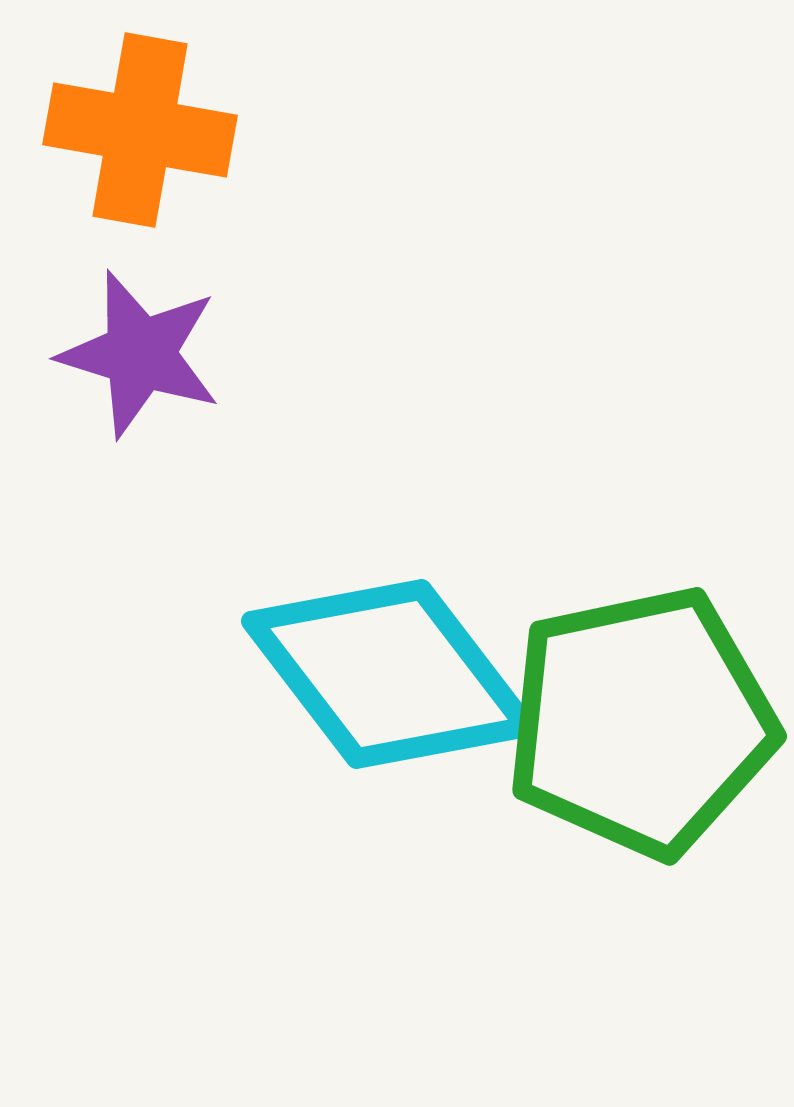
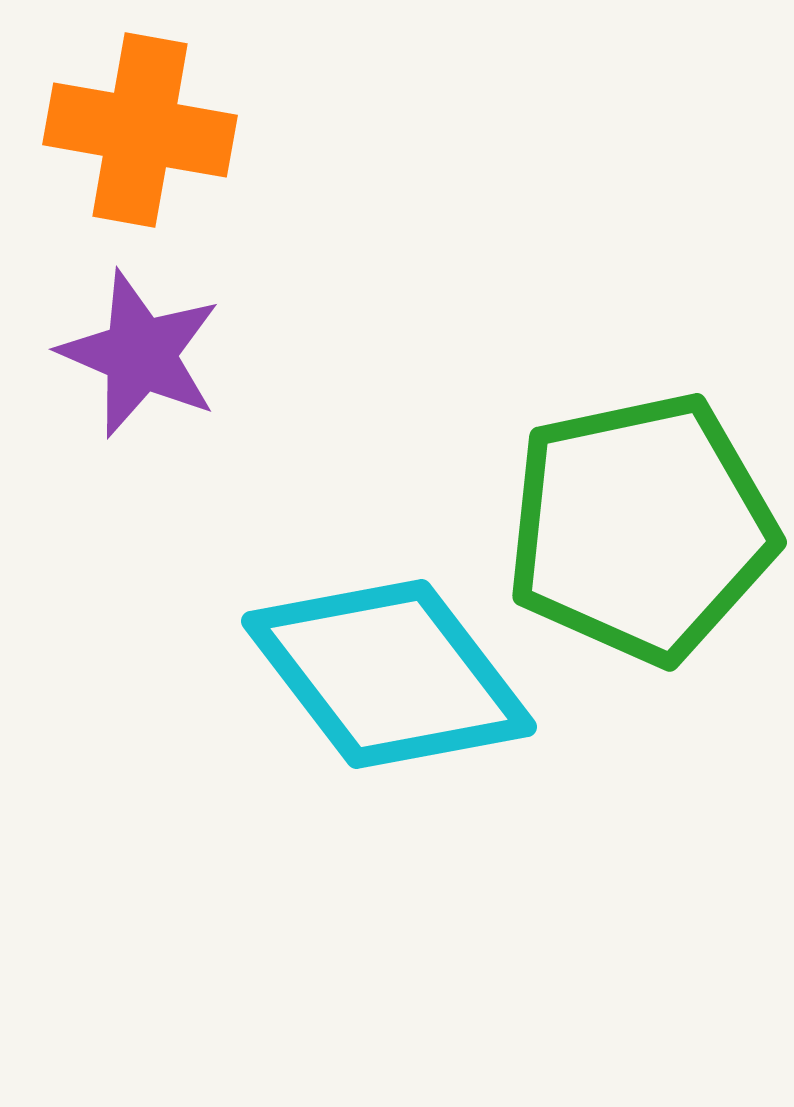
purple star: rotated 6 degrees clockwise
green pentagon: moved 194 px up
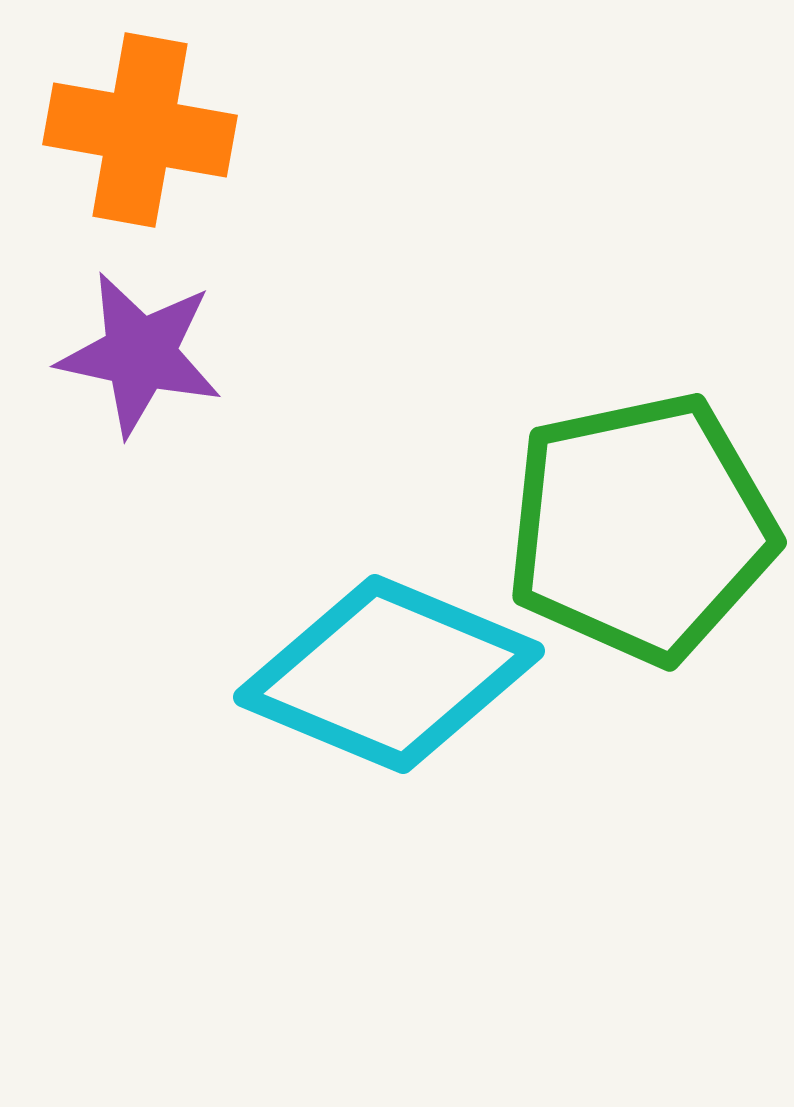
purple star: rotated 11 degrees counterclockwise
cyan diamond: rotated 30 degrees counterclockwise
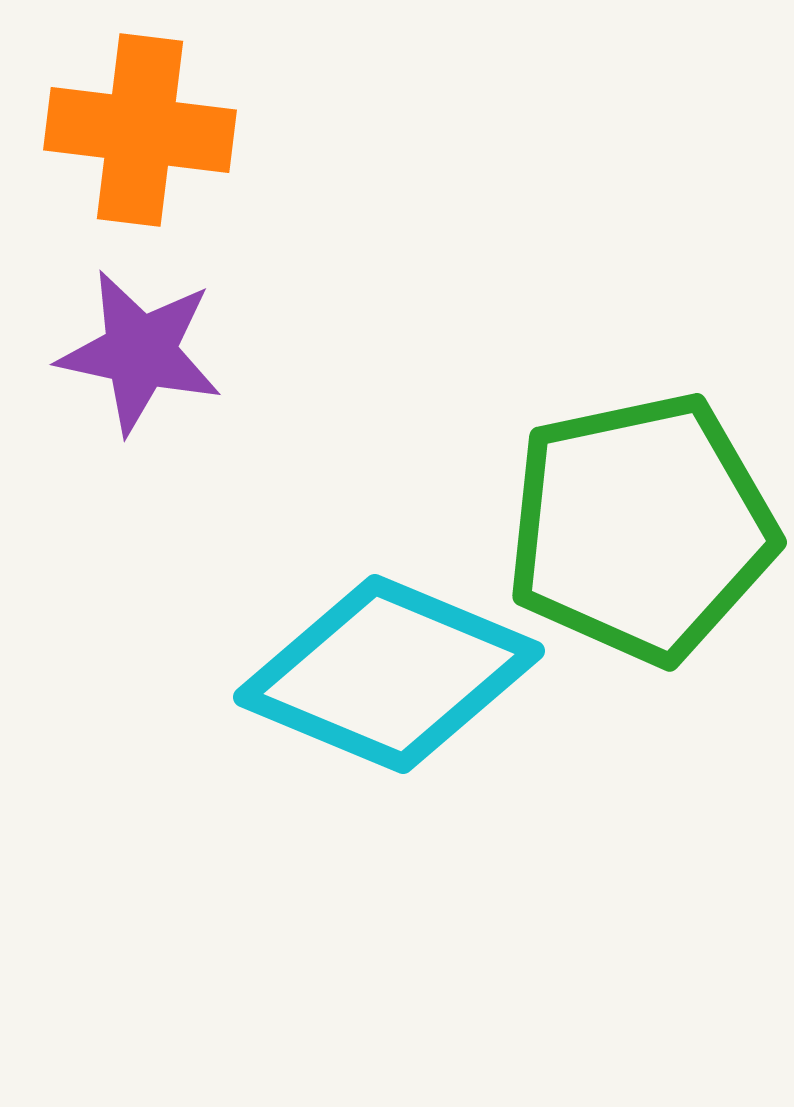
orange cross: rotated 3 degrees counterclockwise
purple star: moved 2 px up
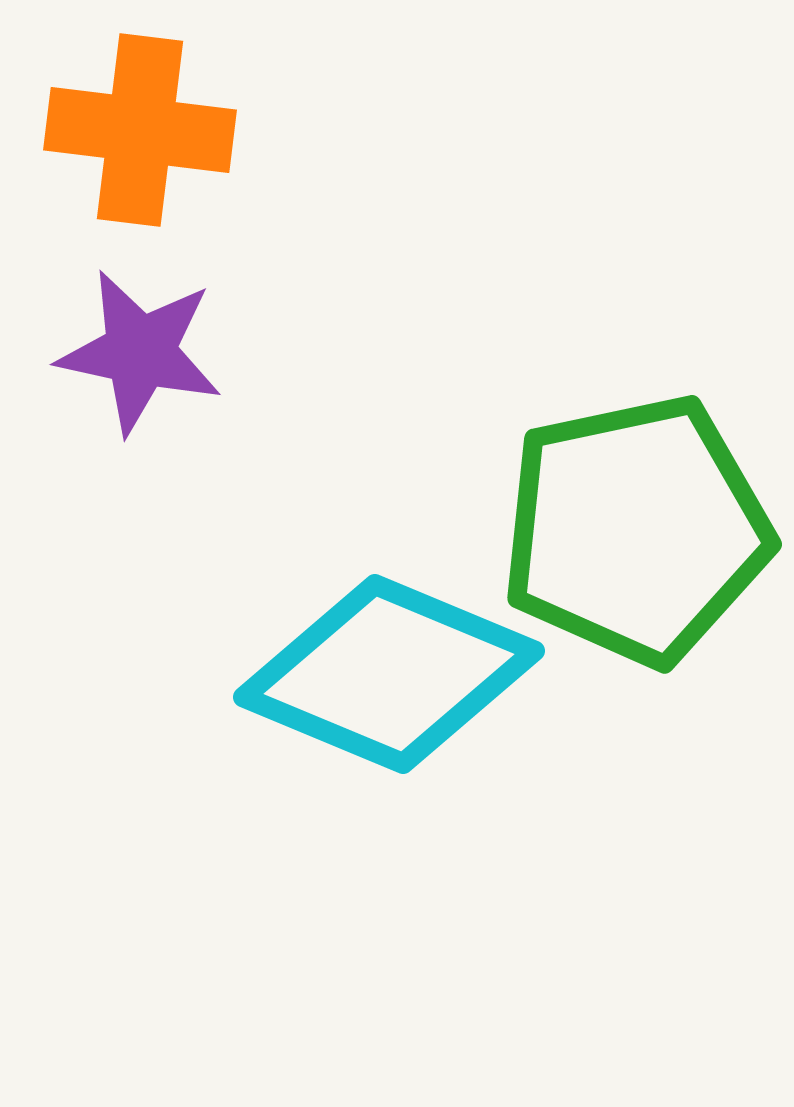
green pentagon: moved 5 px left, 2 px down
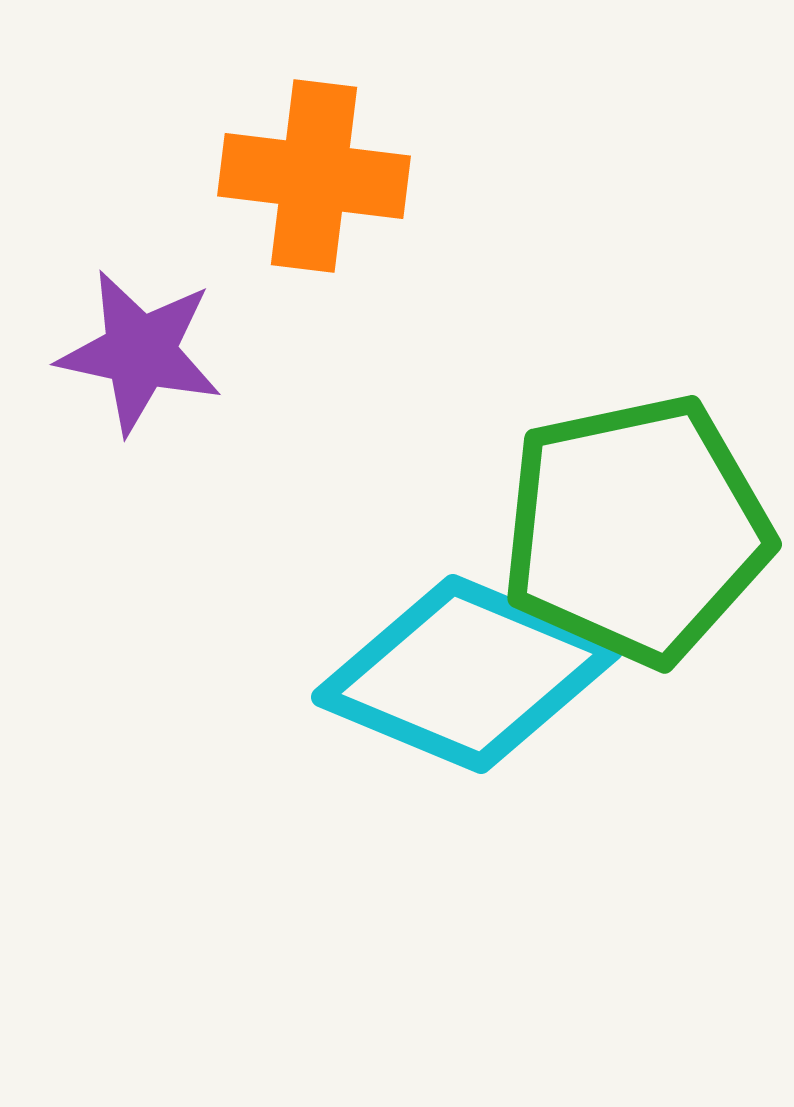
orange cross: moved 174 px right, 46 px down
cyan diamond: moved 78 px right
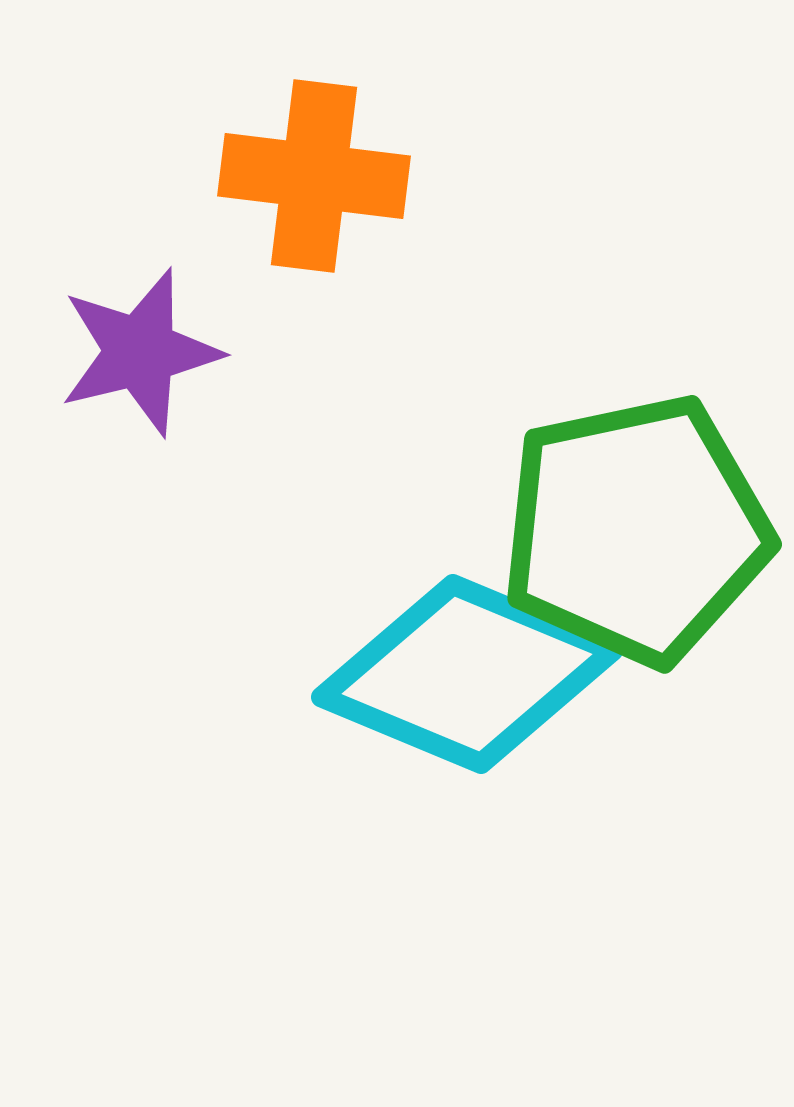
purple star: rotated 26 degrees counterclockwise
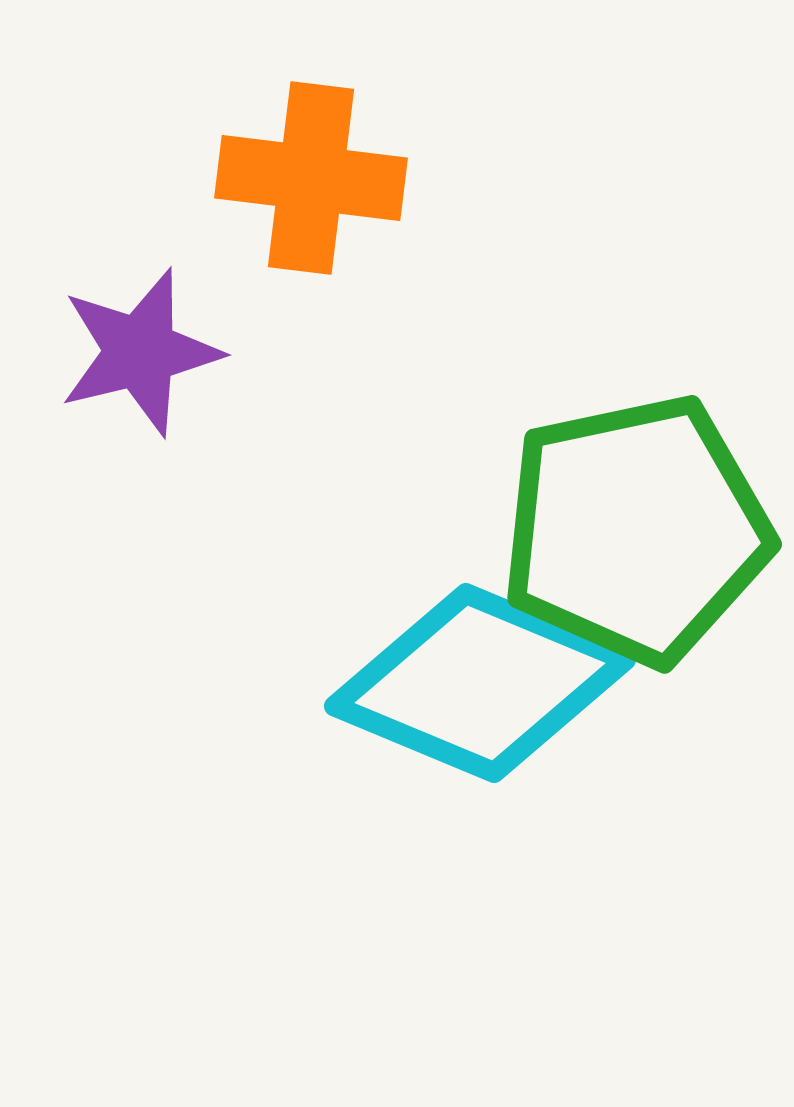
orange cross: moved 3 px left, 2 px down
cyan diamond: moved 13 px right, 9 px down
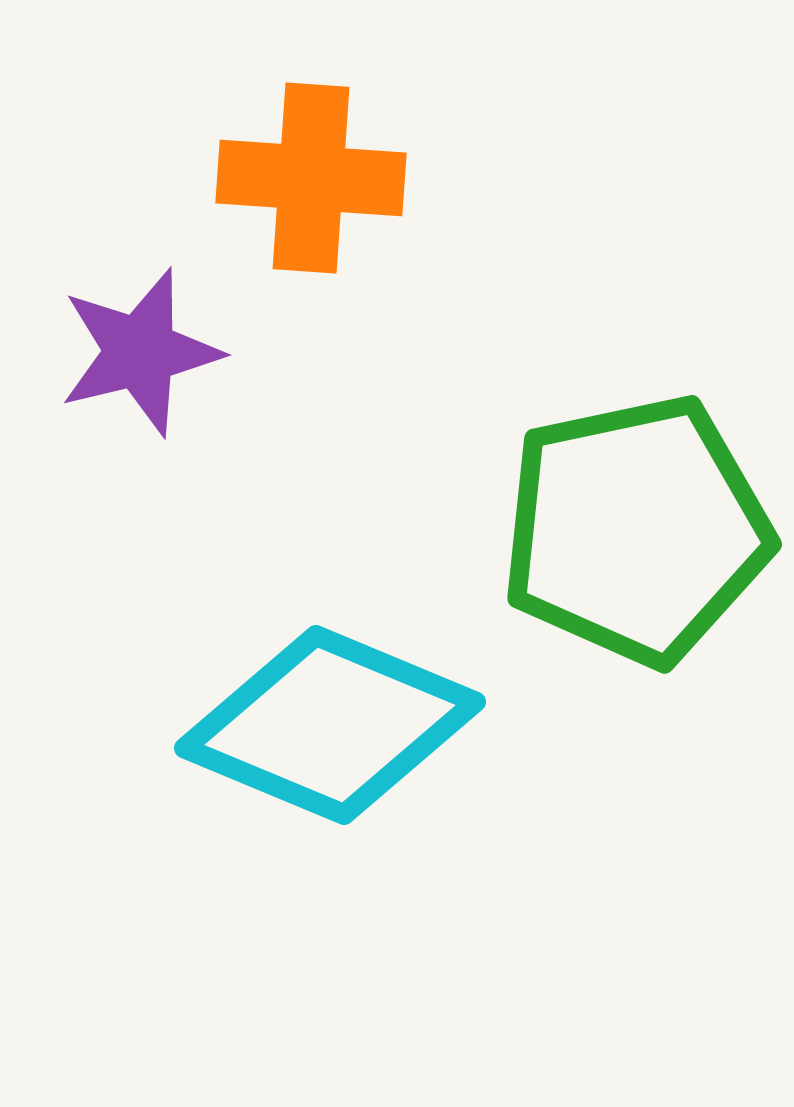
orange cross: rotated 3 degrees counterclockwise
cyan diamond: moved 150 px left, 42 px down
